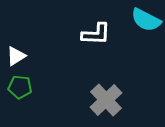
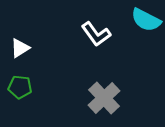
white L-shape: rotated 52 degrees clockwise
white triangle: moved 4 px right, 8 px up
gray cross: moved 2 px left, 2 px up
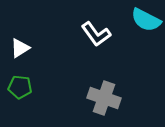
gray cross: rotated 28 degrees counterclockwise
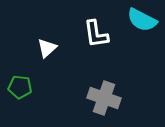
cyan semicircle: moved 4 px left
white L-shape: rotated 28 degrees clockwise
white triangle: moved 27 px right; rotated 10 degrees counterclockwise
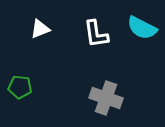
cyan semicircle: moved 8 px down
white triangle: moved 7 px left, 19 px up; rotated 20 degrees clockwise
gray cross: moved 2 px right
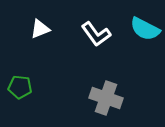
cyan semicircle: moved 3 px right, 1 px down
white L-shape: rotated 28 degrees counterclockwise
